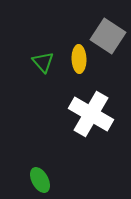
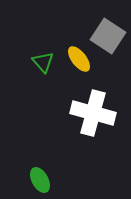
yellow ellipse: rotated 36 degrees counterclockwise
white cross: moved 2 px right, 1 px up; rotated 15 degrees counterclockwise
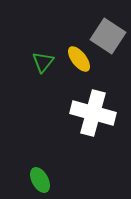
green triangle: rotated 20 degrees clockwise
